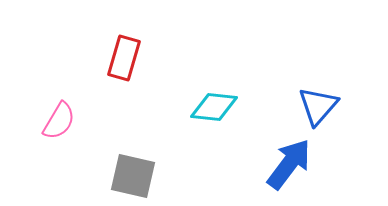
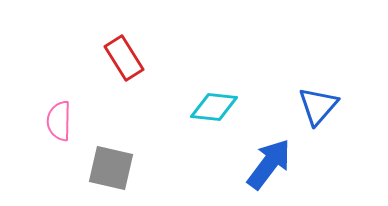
red rectangle: rotated 48 degrees counterclockwise
pink semicircle: rotated 150 degrees clockwise
blue arrow: moved 20 px left
gray square: moved 22 px left, 8 px up
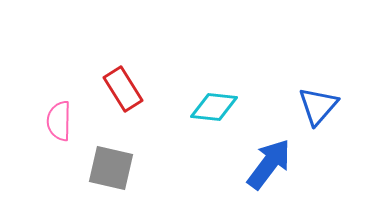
red rectangle: moved 1 px left, 31 px down
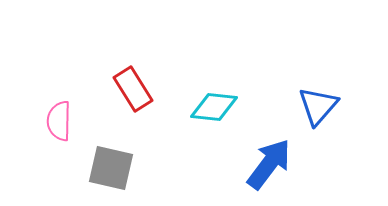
red rectangle: moved 10 px right
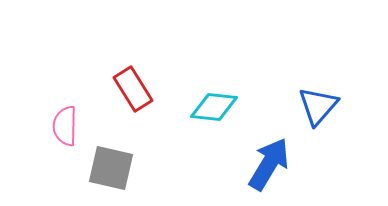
pink semicircle: moved 6 px right, 5 px down
blue arrow: rotated 6 degrees counterclockwise
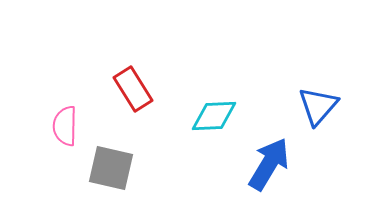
cyan diamond: moved 9 px down; rotated 9 degrees counterclockwise
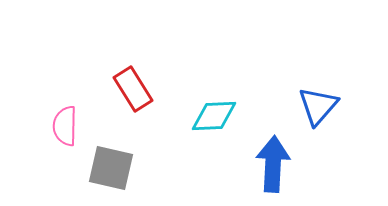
blue arrow: moved 4 px right; rotated 28 degrees counterclockwise
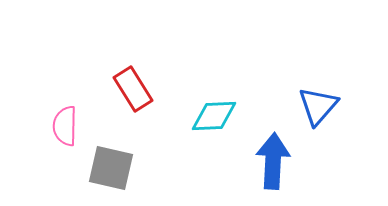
blue arrow: moved 3 px up
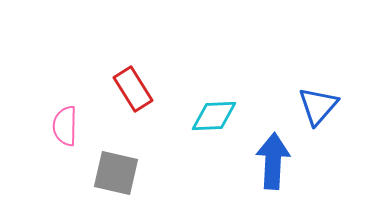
gray square: moved 5 px right, 5 px down
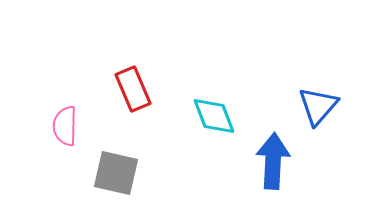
red rectangle: rotated 9 degrees clockwise
cyan diamond: rotated 72 degrees clockwise
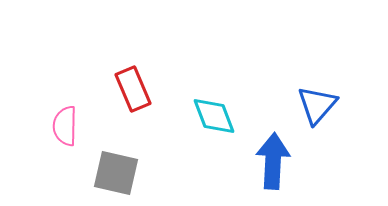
blue triangle: moved 1 px left, 1 px up
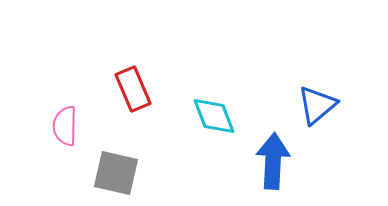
blue triangle: rotated 9 degrees clockwise
